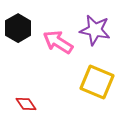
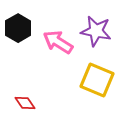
purple star: moved 1 px right, 1 px down
yellow square: moved 2 px up
red diamond: moved 1 px left, 1 px up
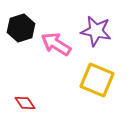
black hexagon: moved 3 px right; rotated 12 degrees clockwise
pink arrow: moved 2 px left, 2 px down
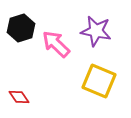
pink arrow: rotated 12 degrees clockwise
yellow square: moved 2 px right, 1 px down
red diamond: moved 6 px left, 6 px up
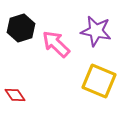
red diamond: moved 4 px left, 2 px up
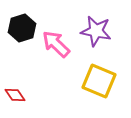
black hexagon: moved 1 px right
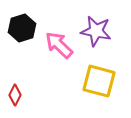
pink arrow: moved 3 px right, 1 px down
yellow square: rotated 8 degrees counterclockwise
red diamond: rotated 60 degrees clockwise
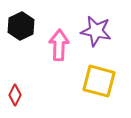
black hexagon: moved 1 px left, 2 px up; rotated 8 degrees counterclockwise
pink arrow: rotated 48 degrees clockwise
